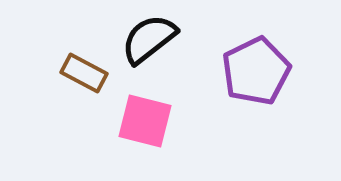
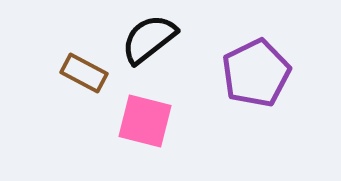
purple pentagon: moved 2 px down
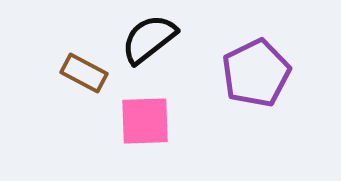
pink square: rotated 16 degrees counterclockwise
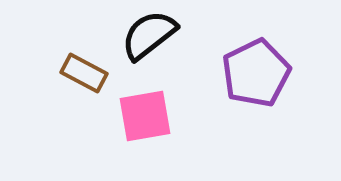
black semicircle: moved 4 px up
pink square: moved 5 px up; rotated 8 degrees counterclockwise
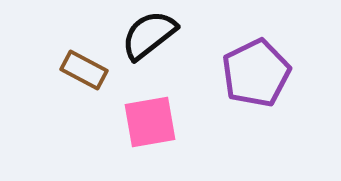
brown rectangle: moved 3 px up
pink square: moved 5 px right, 6 px down
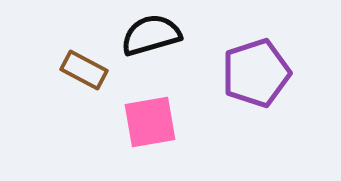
black semicircle: moved 2 px right; rotated 22 degrees clockwise
purple pentagon: rotated 8 degrees clockwise
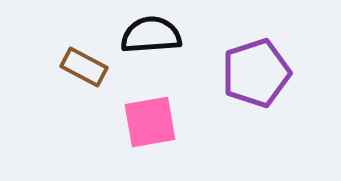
black semicircle: rotated 12 degrees clockwise
brown rectangle: moved 3 px up
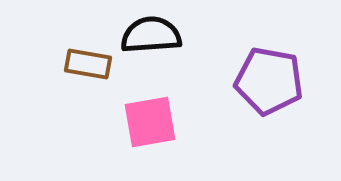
brown rectangle: moved 4 px right, 3 px up; rotated 18 degrees counterclockwise
purple pentagon: moved 13 px right, 8 px down; rotated 28 degrees clockwise
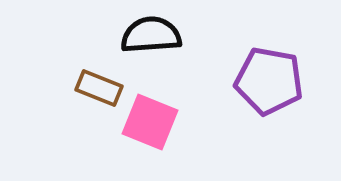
brown rectangle: moved 11 px right, 24 px down; rotated 12 degrees clockwise
pink square: rotated 32 degrees clockwise
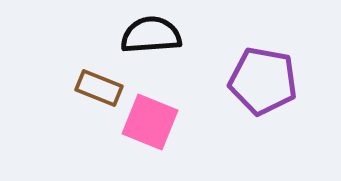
purple pentagon: moved 6 px left
